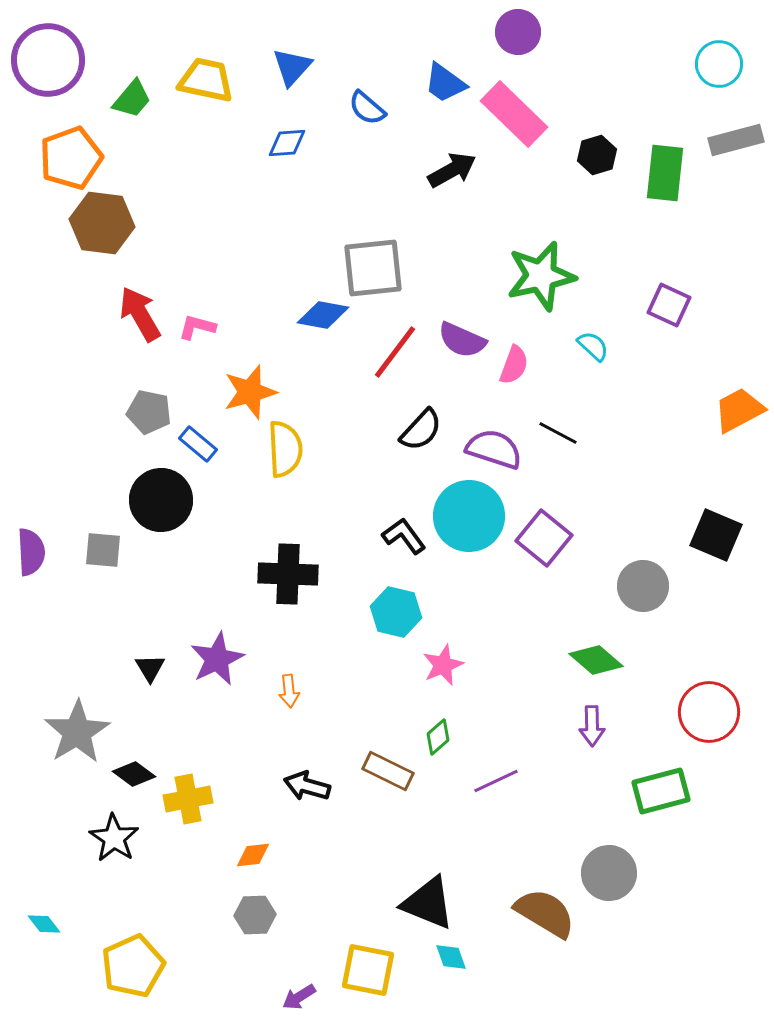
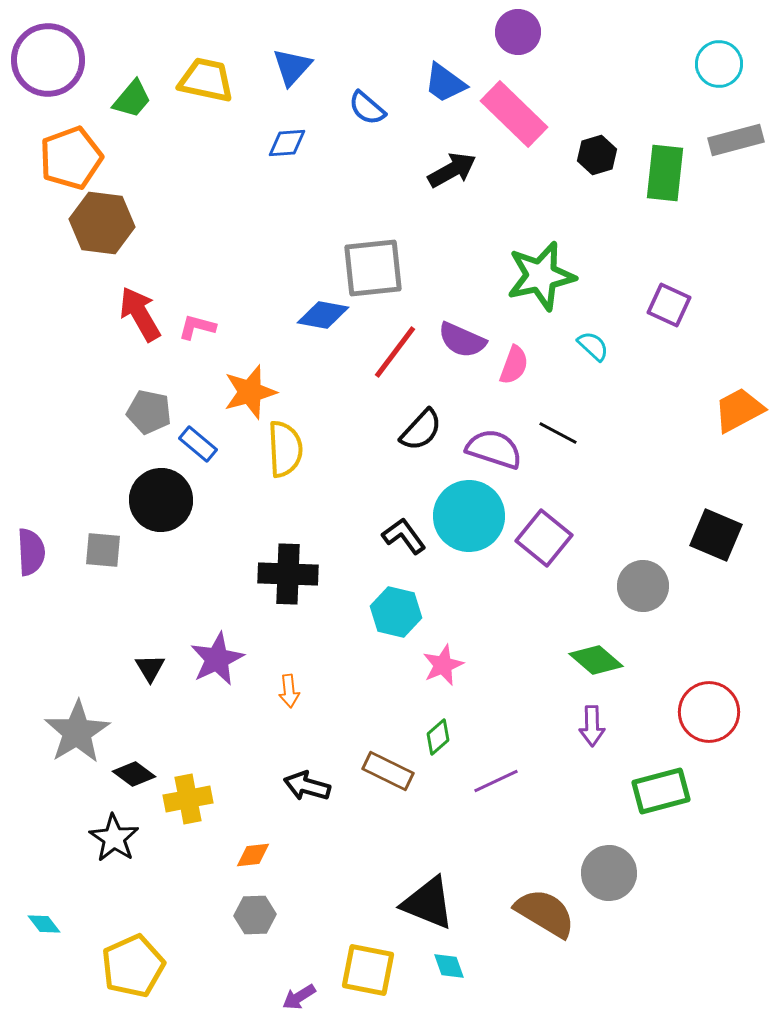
cyan diamond at (451, 957): moved 2 px left, 9 px down
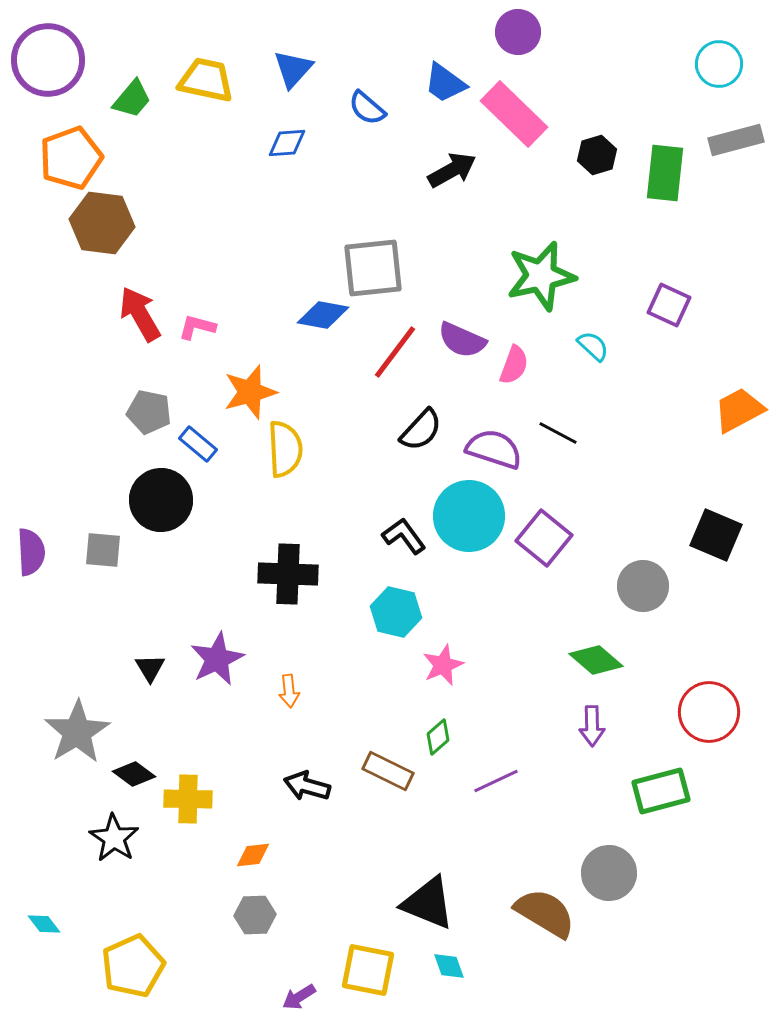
blue triangle at (292, 67): moved 1 px right, 2 px down
yellow cross at (188, 799): rotated 12 degrees clockwise
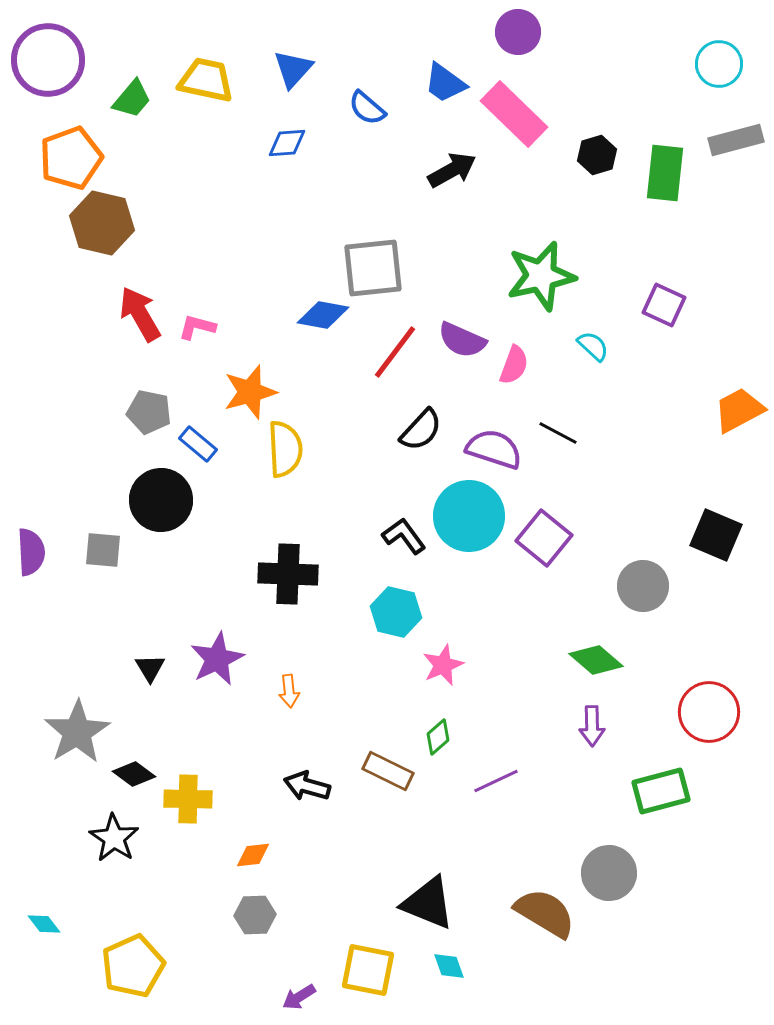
brown hexagon at (102, 223): rotated 6 degrees clockwise
purple square at (669, 305): moved 5 px left
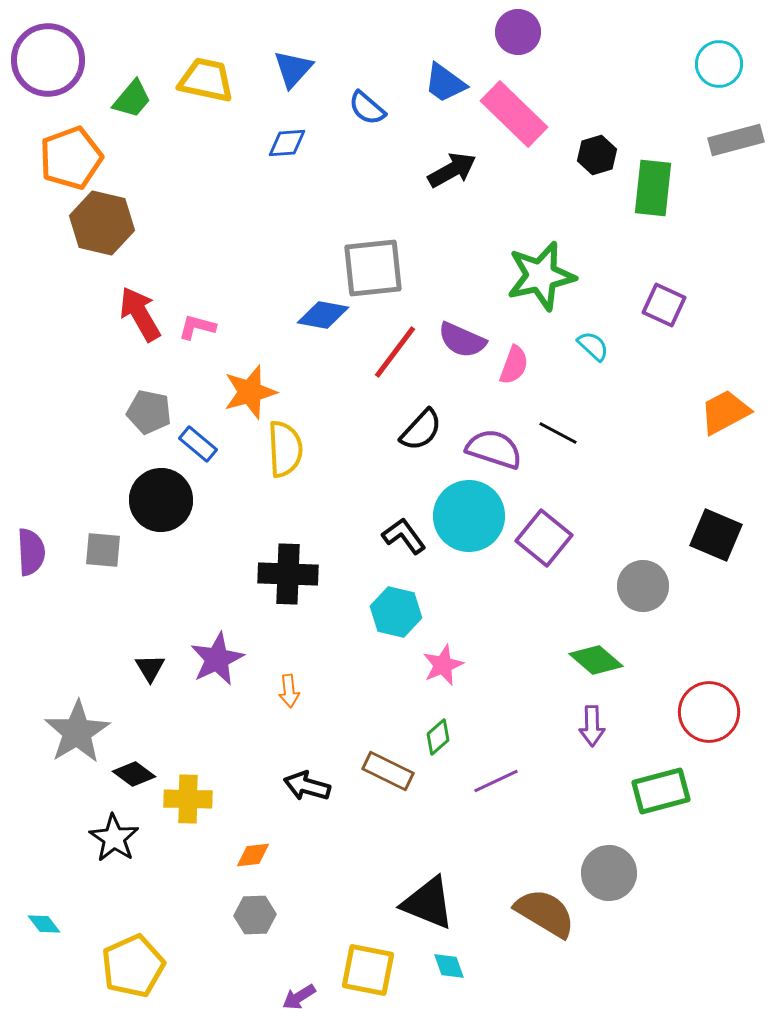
green rectangle at (665, 173): moved 12 px left, 15 px down
orange trapezoid at (739, 410): moved 14 px left, 2 px down
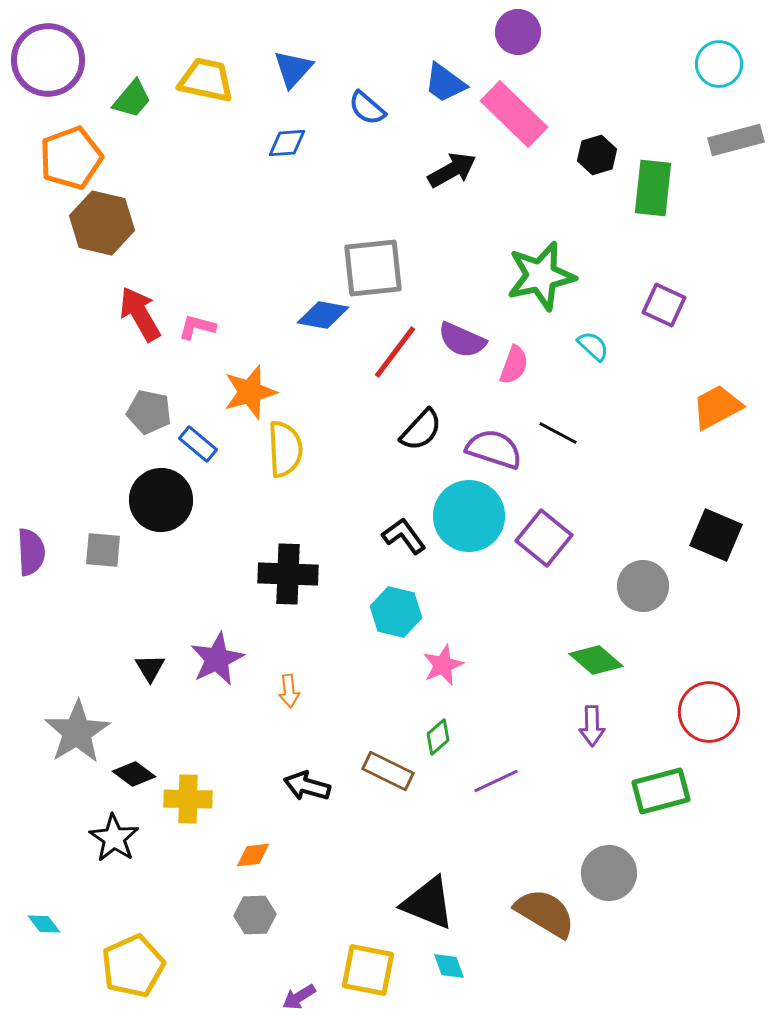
orange trapezoid at (725, 412): moved 8 px left, 5 px up
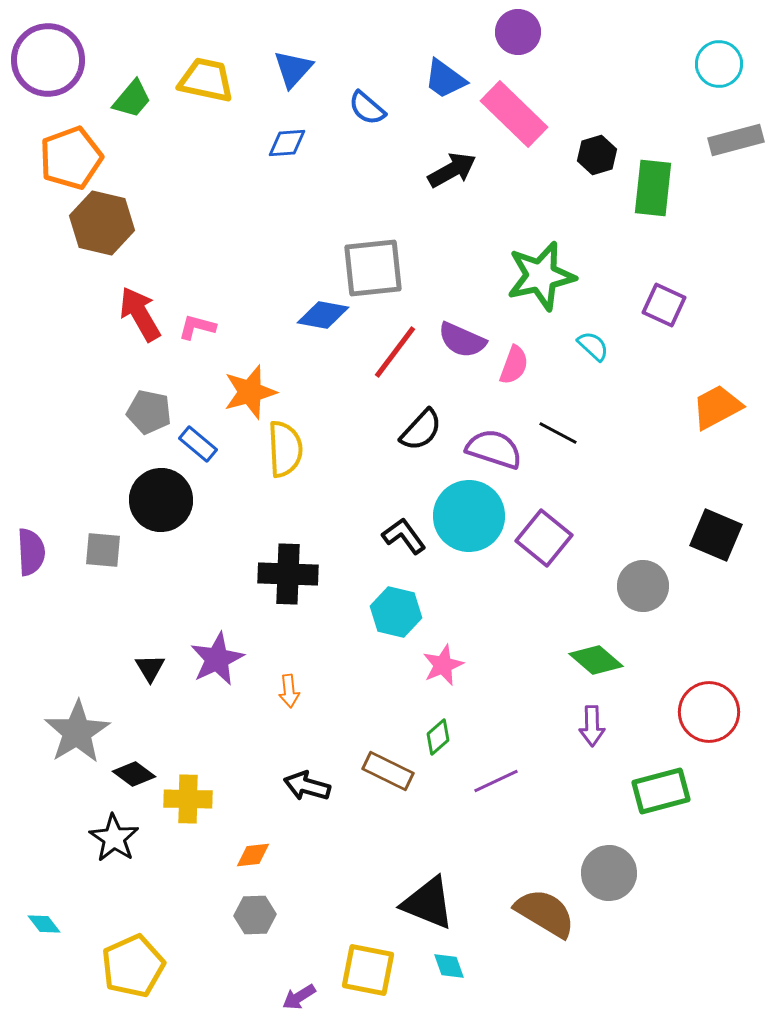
blue trapezoid at (445, 83): moved 4 px up
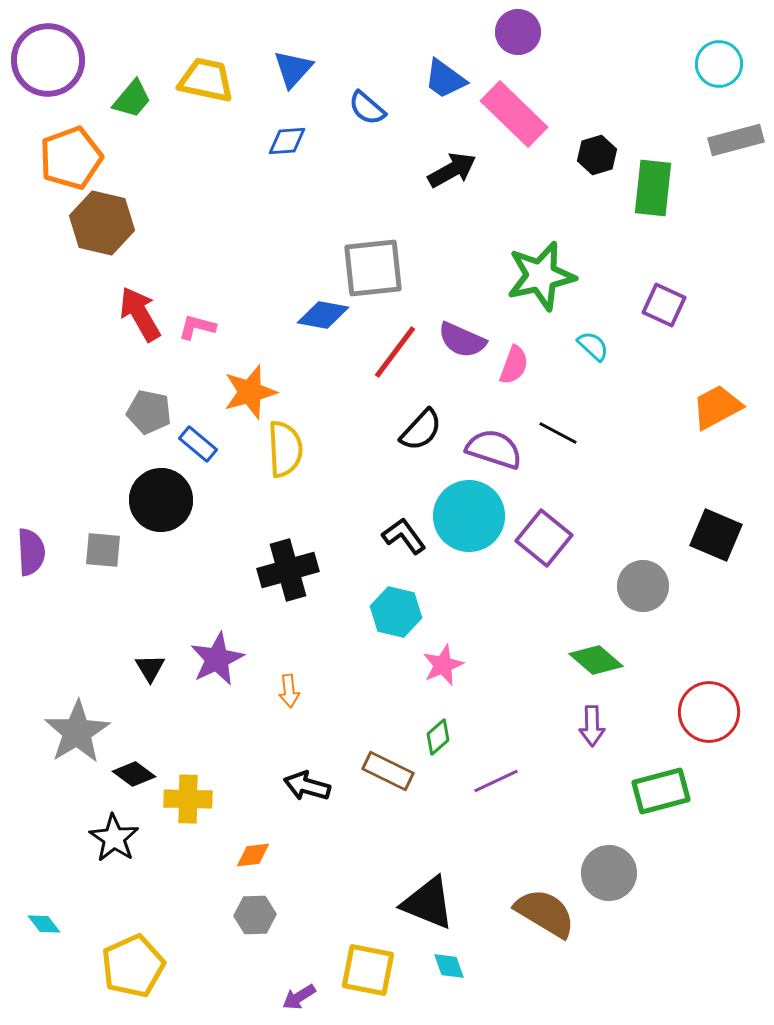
blue diamond at (287, 143): moved 2 px up
black cross at (288, 574): moved 4 px up; rotated 18 degrees counterclockwise
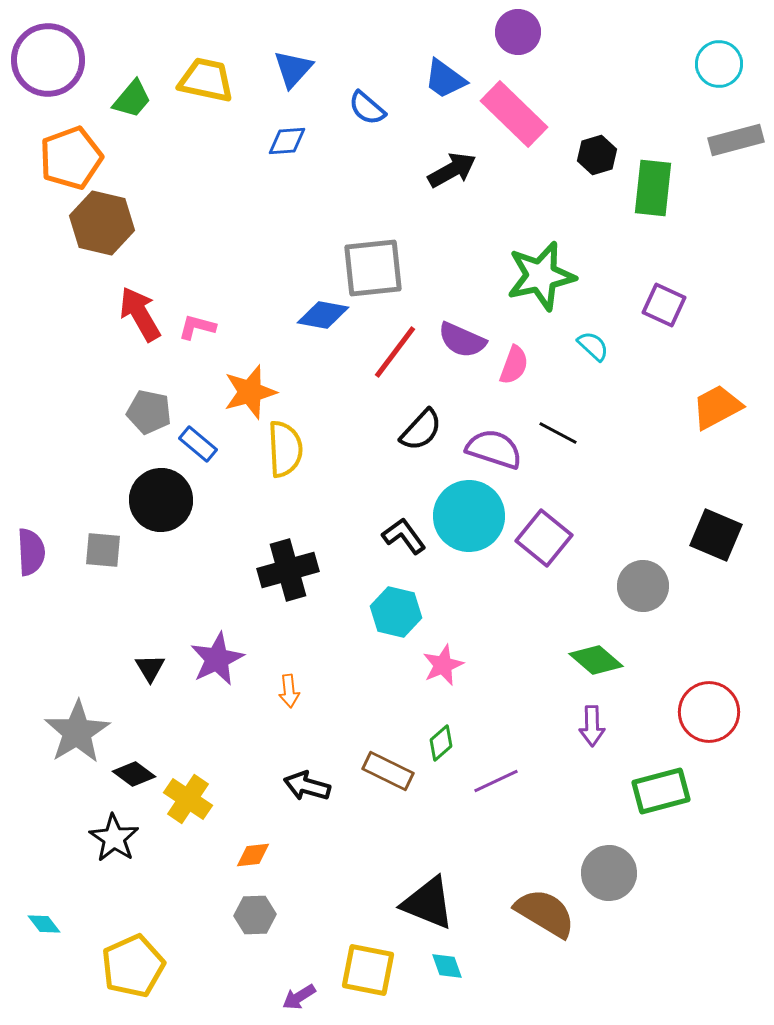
green diamond at (438, 737): moved 3 px right, 6 px down
yellow cross at (188, 799): rotated 33 degrees clockwise
cyan diamond at (449, 966): moved 2 px left
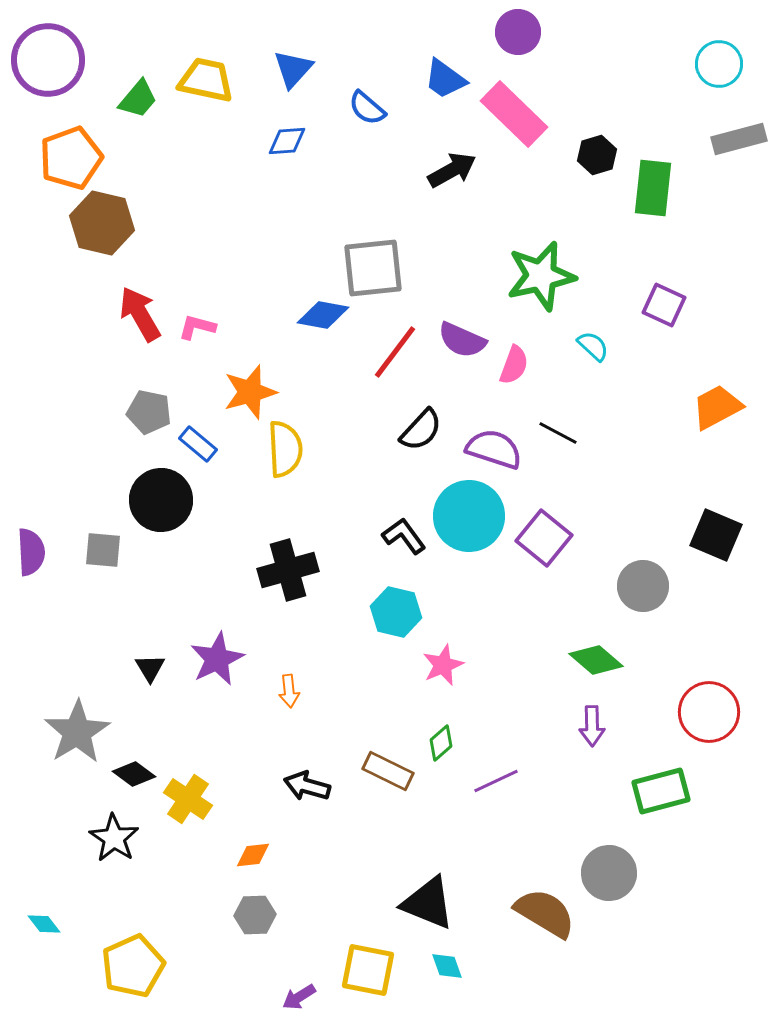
green trapezoid at (132, 99): moved 6 px right
gray rectangle at (736, 140): moved 3 px right, 1 px up
